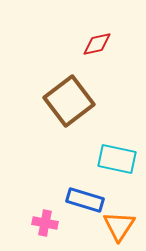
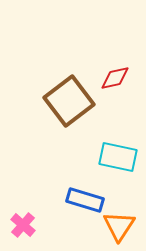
red diamond: moved 18 px right, 34 px down
cyan rectangle: moved 1 px right, 2 px up
pink cross: moved 22 px left, 2 px down; rotated 30 degrees clockwise
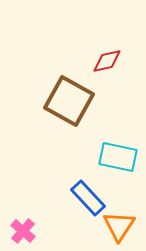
red diamond: moved 8 px left, 17 px up
brown square: rotated 24 degrees counterclockwise
blue rectangle: moved 3 px right, 2 px up; rotated 30 degrees clockwise
pink cross: moved 6 px down
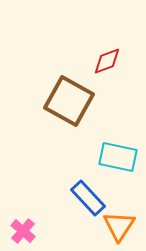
red diamond: rotated 8 degrees counterclockwise
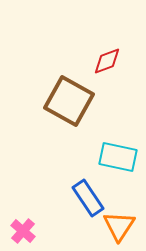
blue rectangle: rotated 9 degrees clockwise
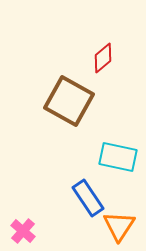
red diamond: moved 4 px left, 3 px up; rotated 20 degrees counterclockwise
